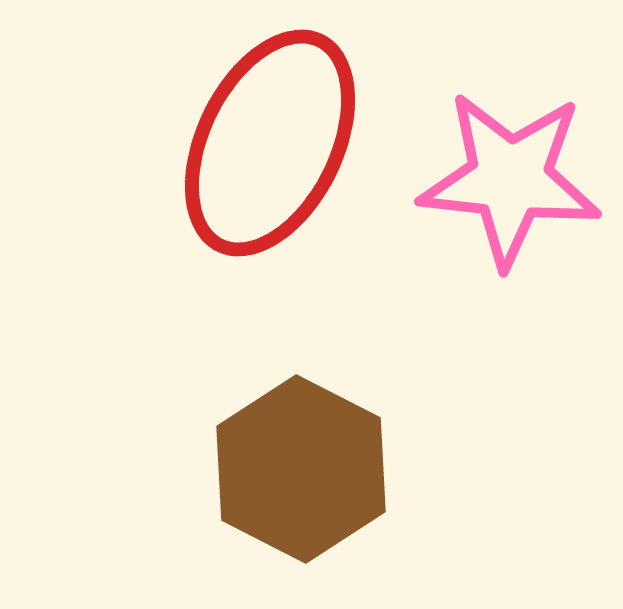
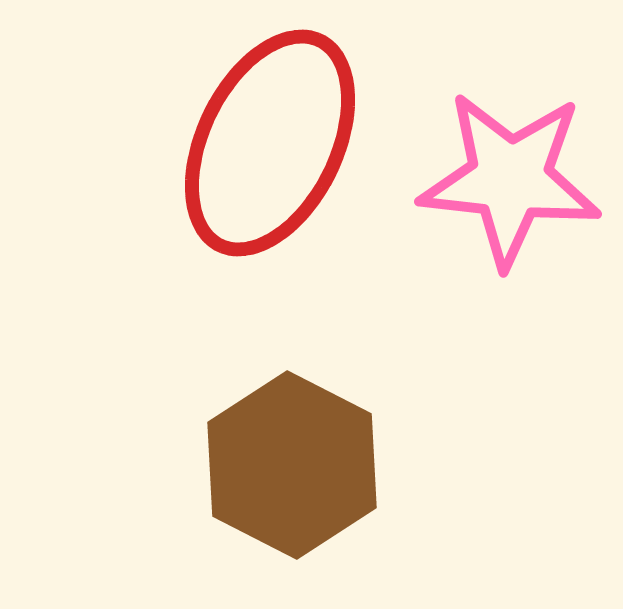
brown hexagon: moved 9 px left, 4 px up
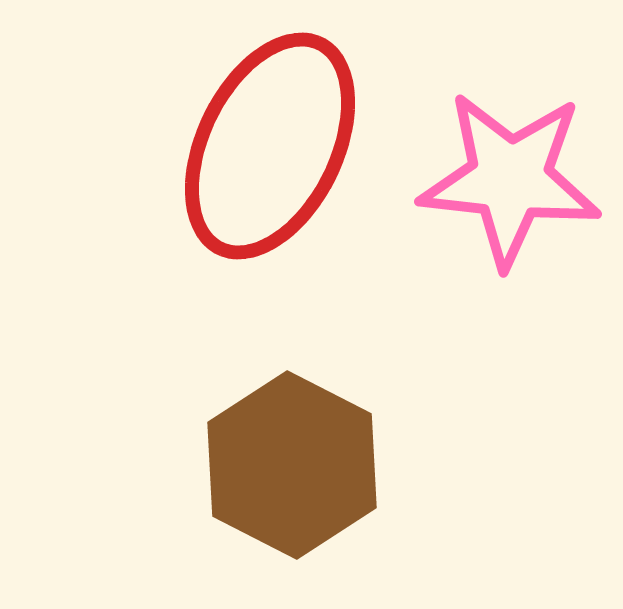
red ellipse: moved 3 px down
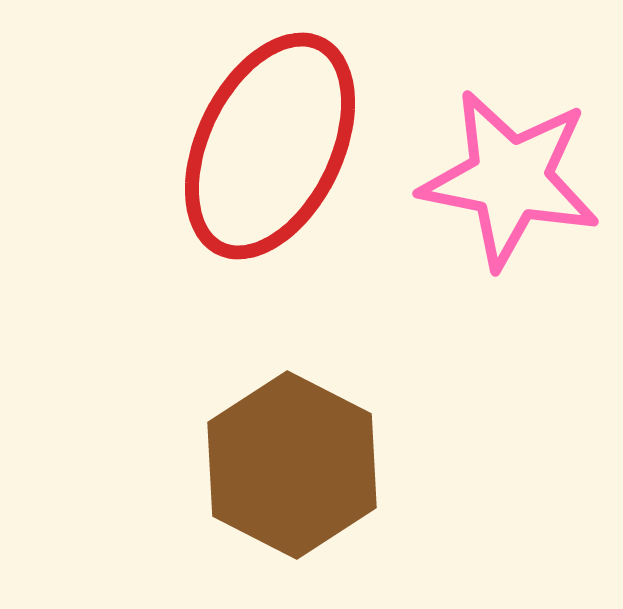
pink star: rotated 5 degrees clockwise
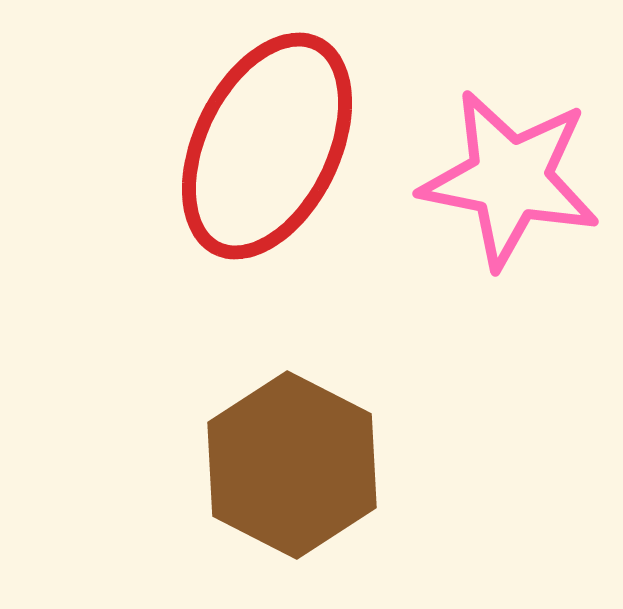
red ellipse: moved 3 px left
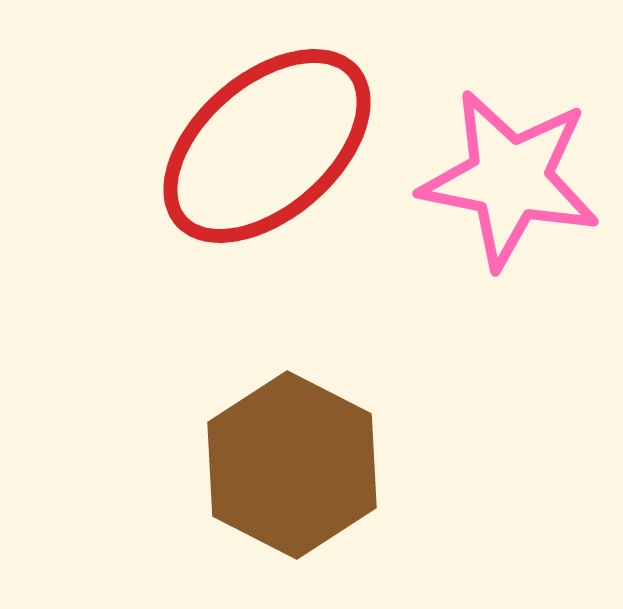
red ellipse: rotated 23 degrees clockwise
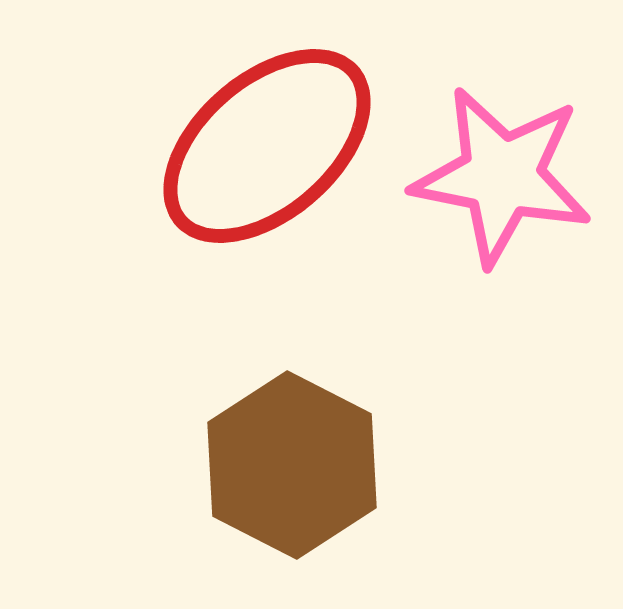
pink star: moved 8 px left, 3 px up
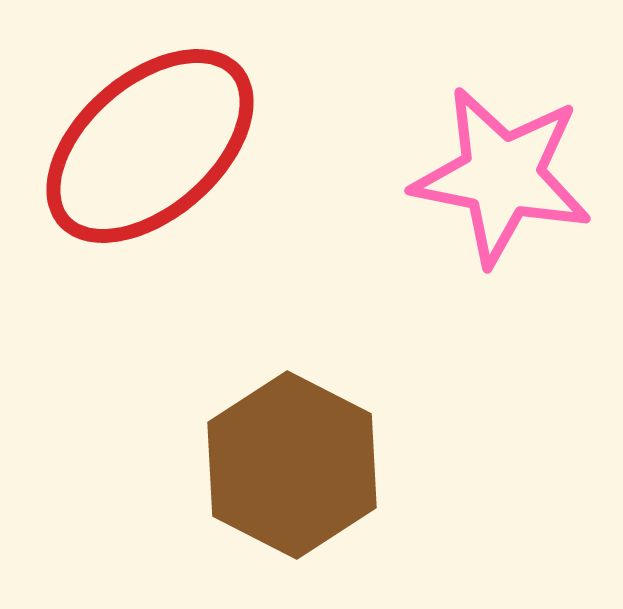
red ellipse: moved 117 px left
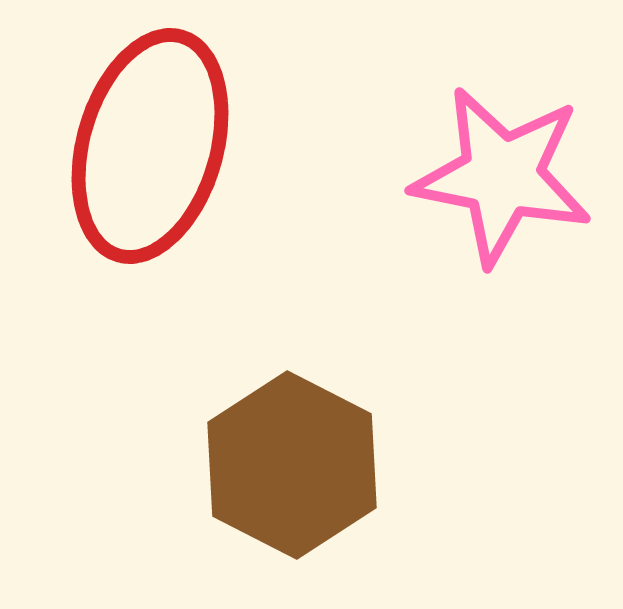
red ellipse: rotated 33 degrees counterclockwise
